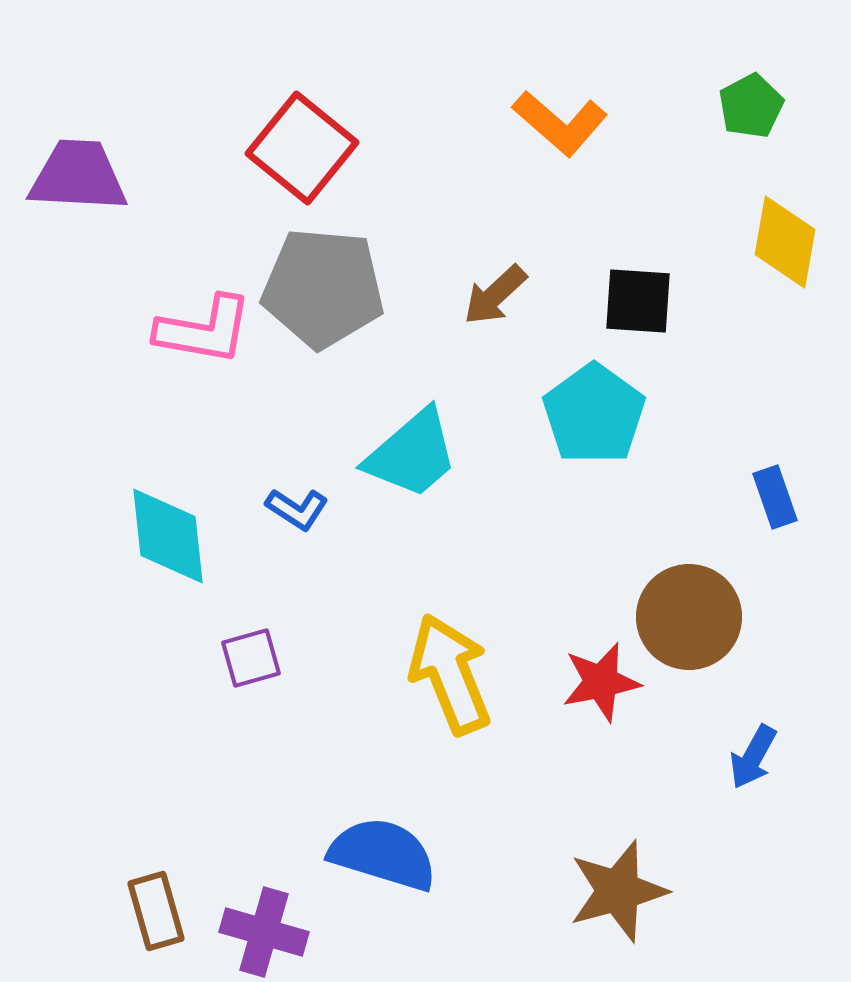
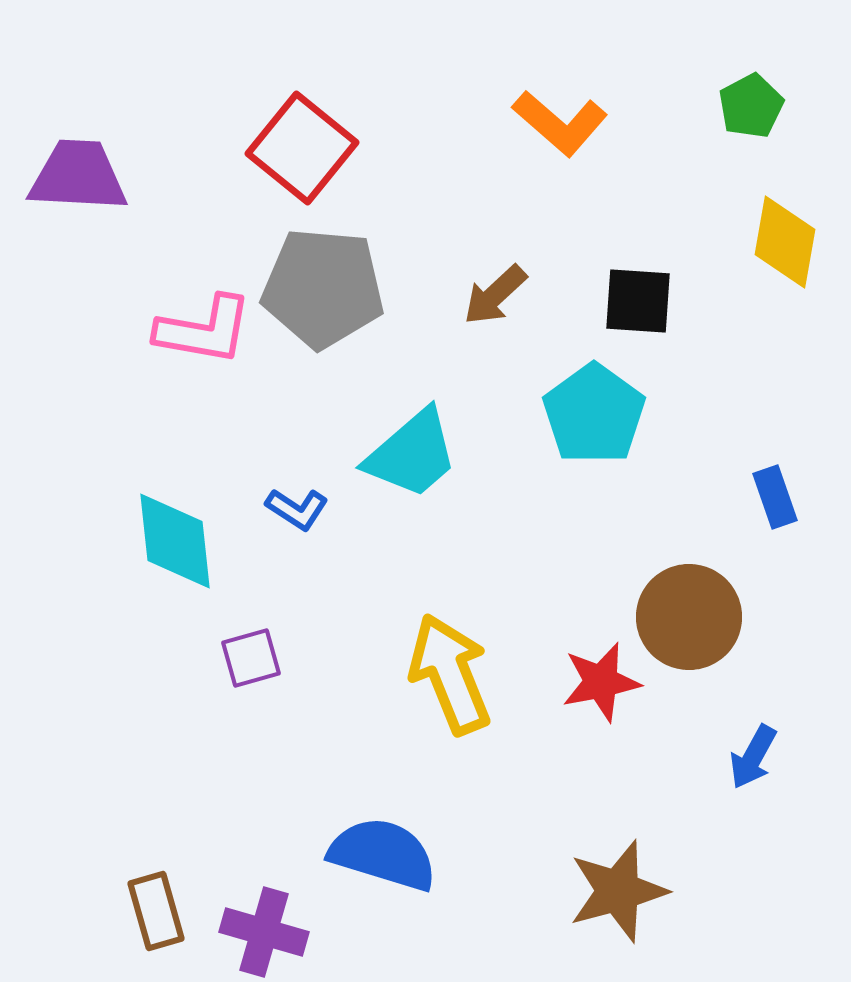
cyan diamond: moved 7 px right, 5 px down
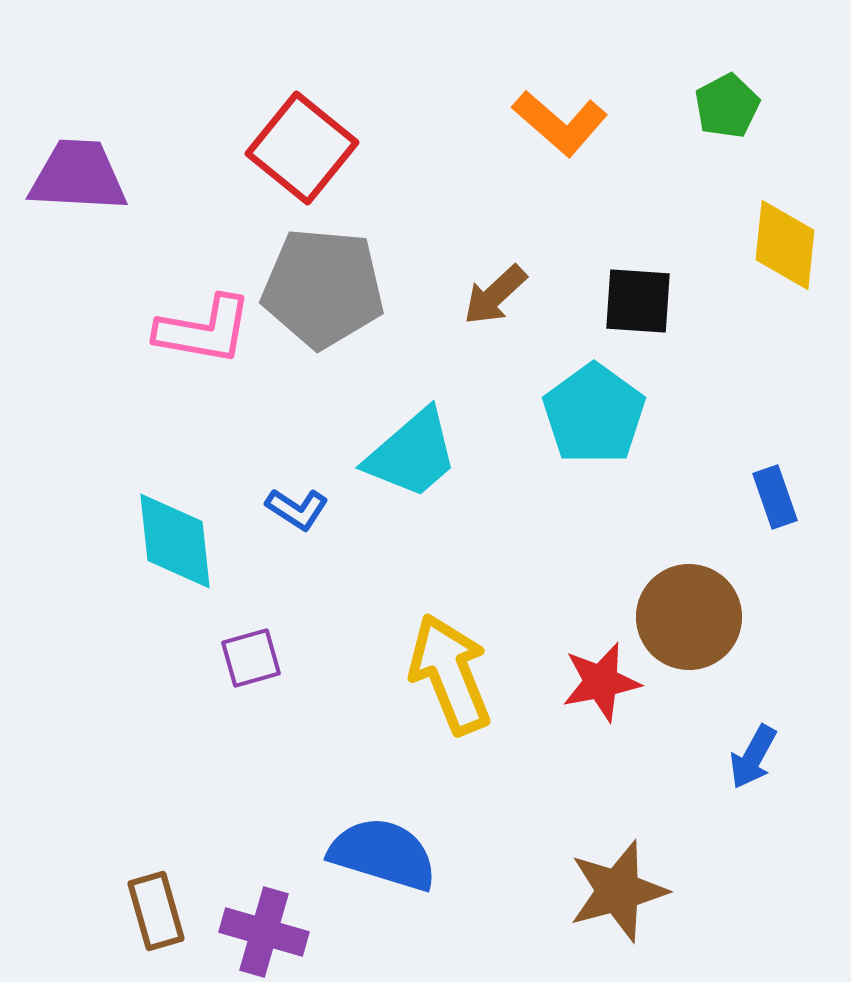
green pentagon: moved 24 px left
yellow diamond: moved 3 px down; rotated 4 degrees counterclockwise
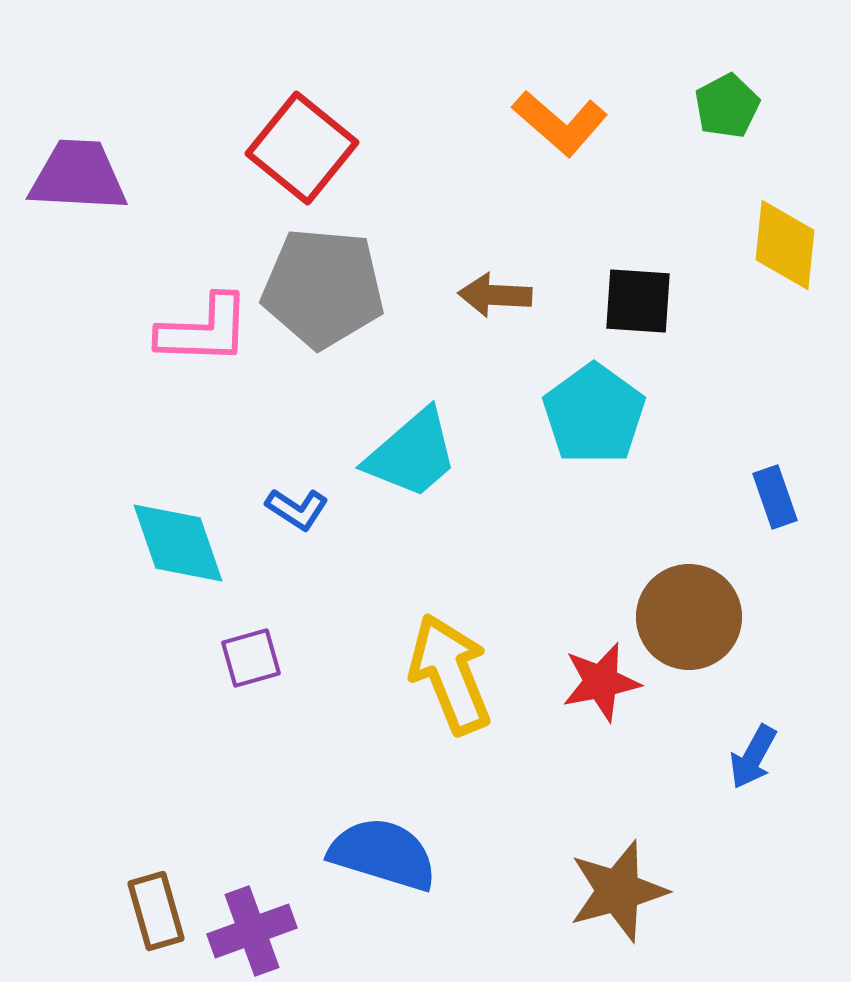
brown arrow: rotated 46 degrees clockwise
pink L-shape: rotated 8 degrees counterclockwise
cyan diamond: moved 3 px right, 2 px down; rotated 13 degrees counterclockwise
purple cross: moved 12 px left, 1 px up; rotated 36 degrees counterclockwise
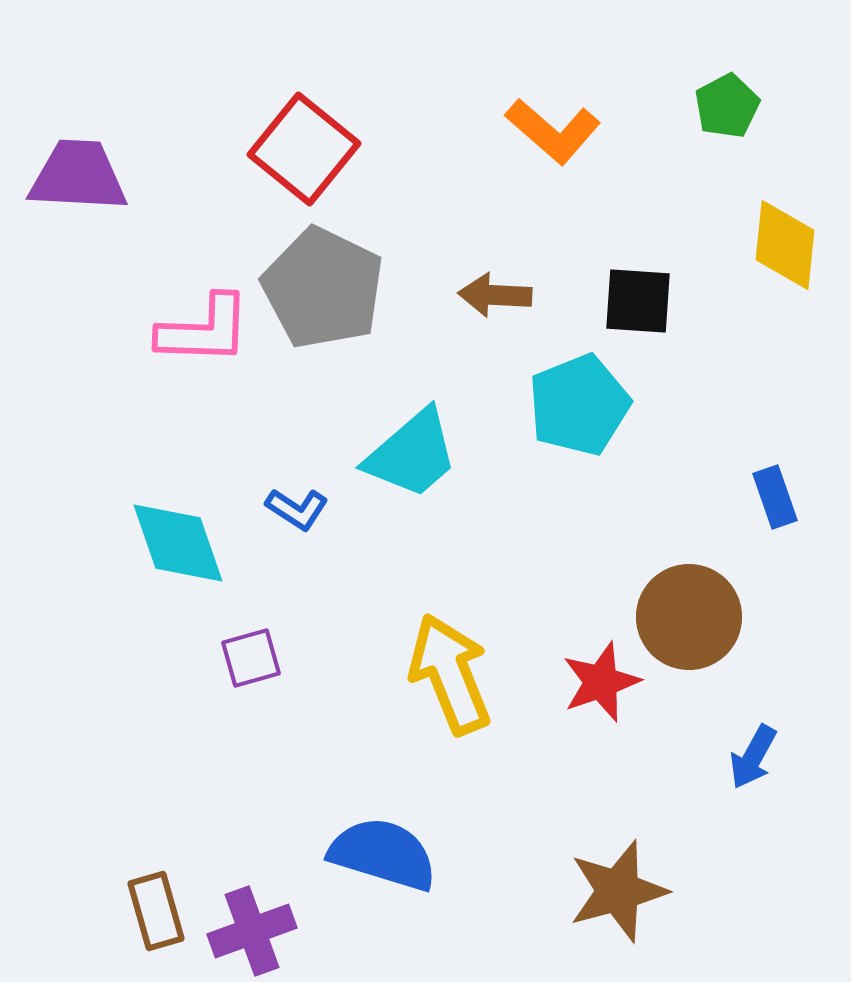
orange L-shape: moved 7 px left, 8 px down
red square: moved 2 px right, 1 px down
gray pentagon: rotated 21 degrees clockwise
cyan pentagon: moved 15 px left, 9 px up; rotated 14 degrees clockwise
red star: rotated 8 degrees counterclockwise
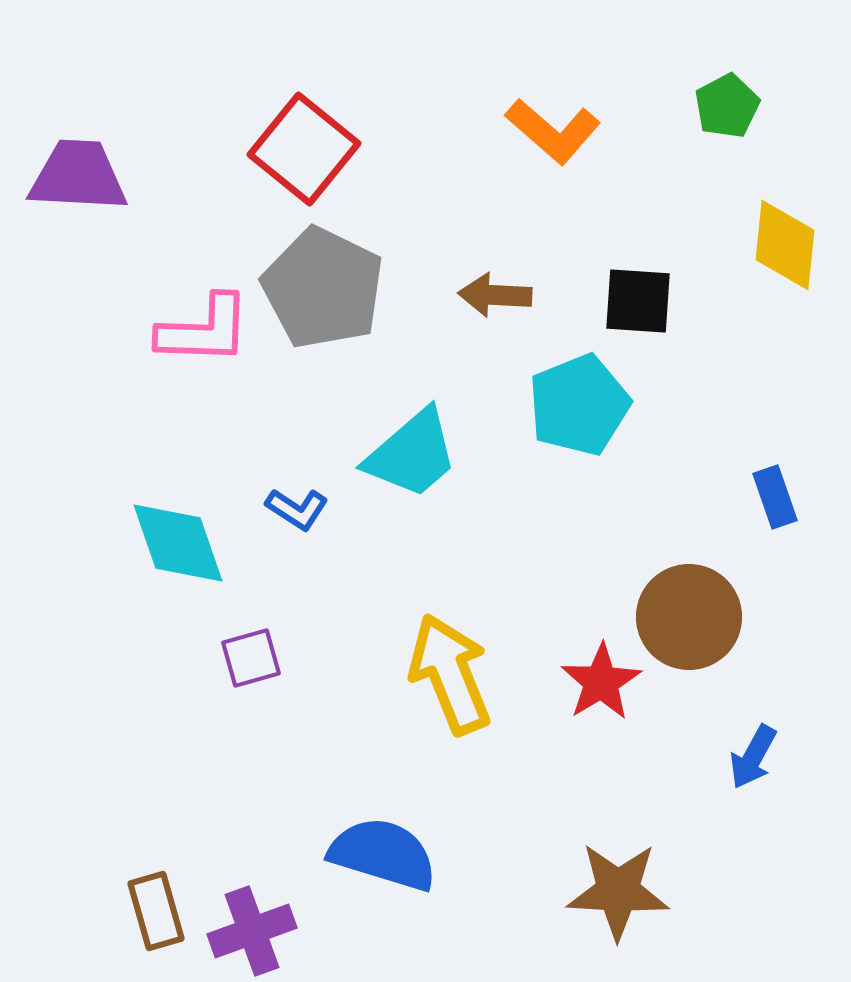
red star: rotated 12 degrees counterclockwise
brown star: rotated 18 degrees clockwise
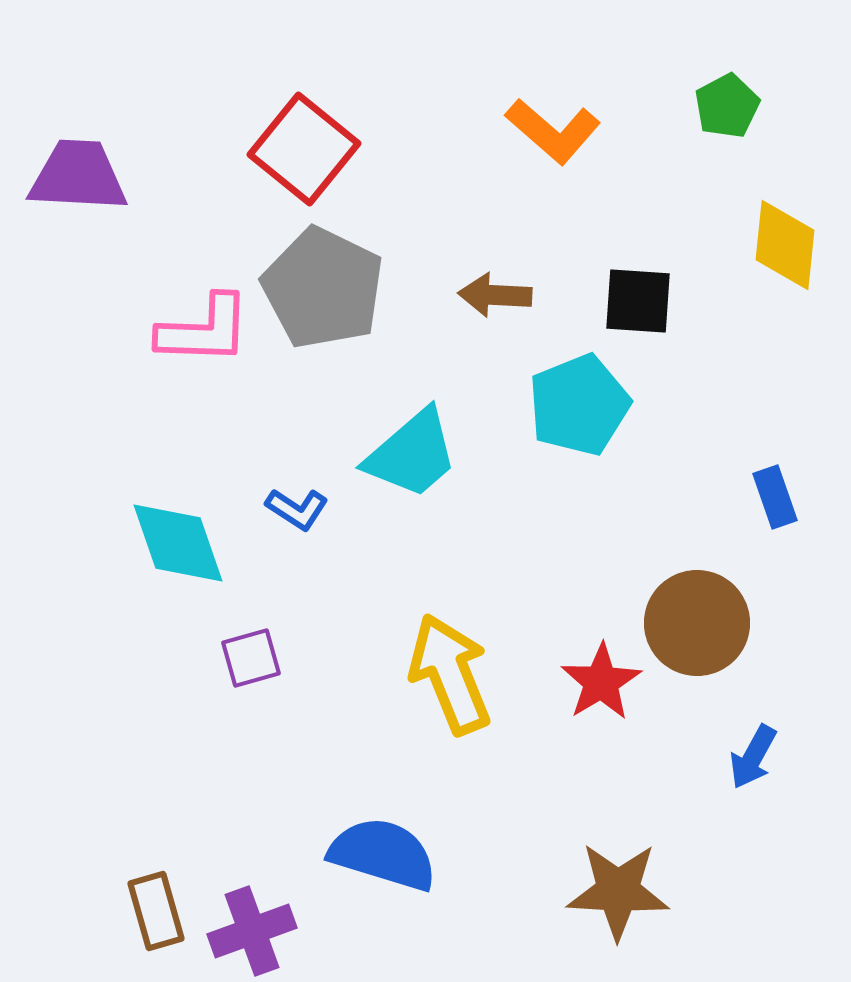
brown circle: moved 8 px right, 6 px down
